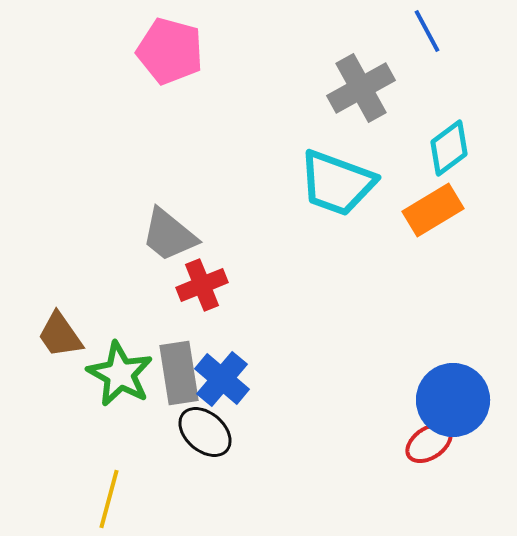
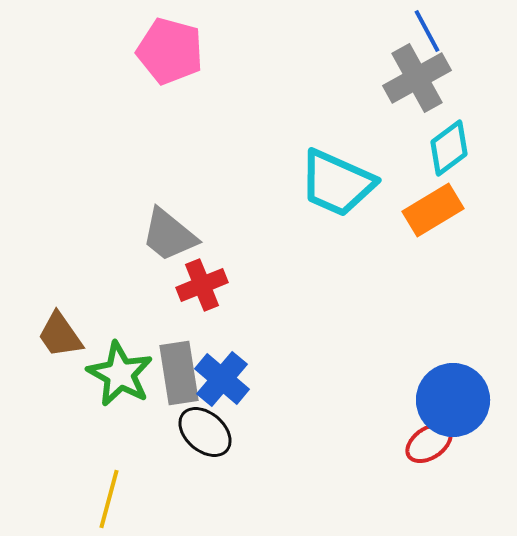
gray cross: moved 56 px right, 10 px up
cyan trapezoid: rotated 4 degrees clockwise
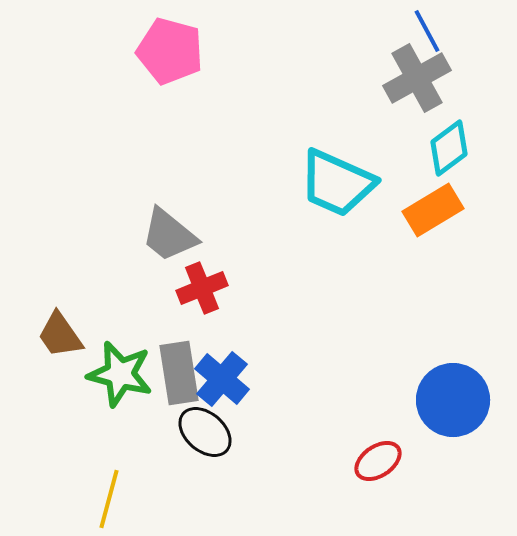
red cross: moved 3 px down
green star: rotated 14 degrees counterclockwise
red ellipse: moved 51 px left, 18 px down
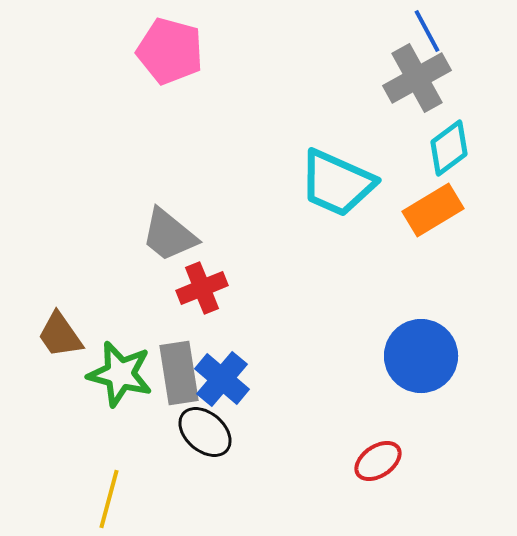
blue circle: moved 32 px left, 44 px up
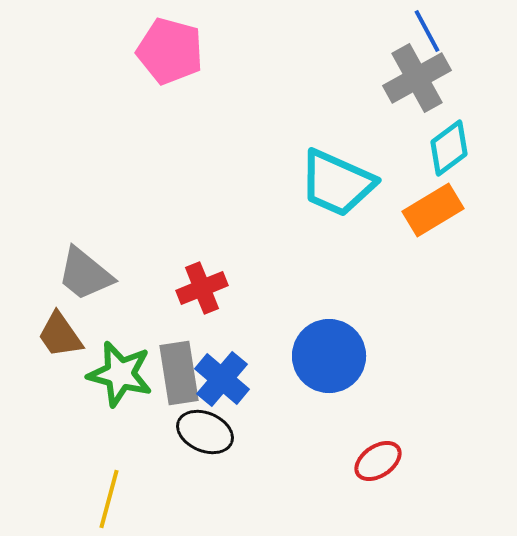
gray trapezoid: moved 84 px left, 39 px down
blue circle: moved 92 px left
black ellipse: rotated 18 degrees counterclockwise
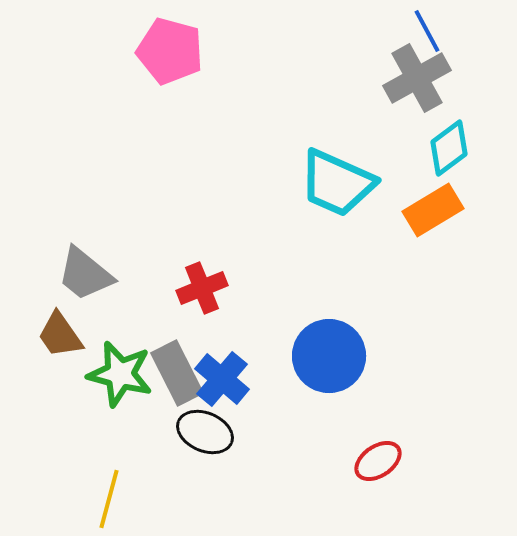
gray rectangle: moved 2 px left; rotated 18 degrees counterclockwise
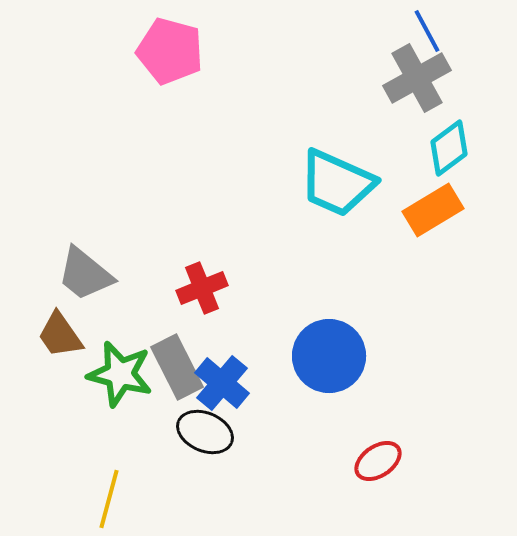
gray rectangle: moved 6 px up
blue cross: moved 4 px down
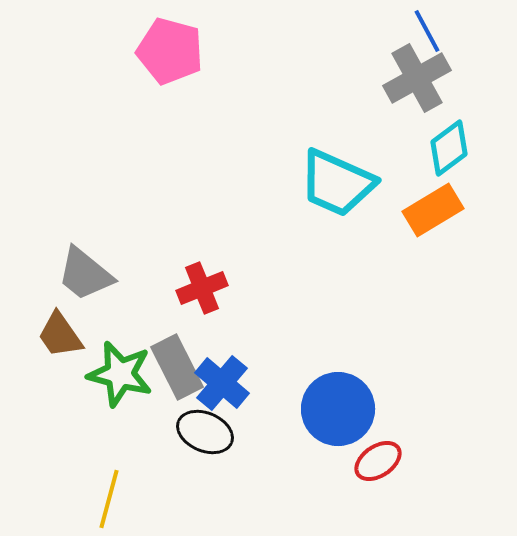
blue circle: moved 9 px right, 53 px down
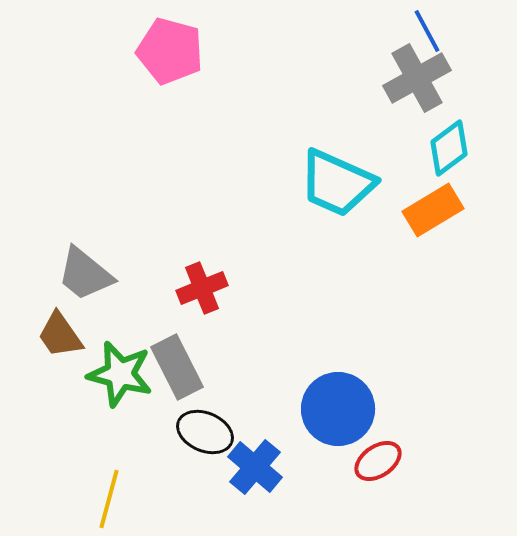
blue cross: moved 33 px right, 84 px down
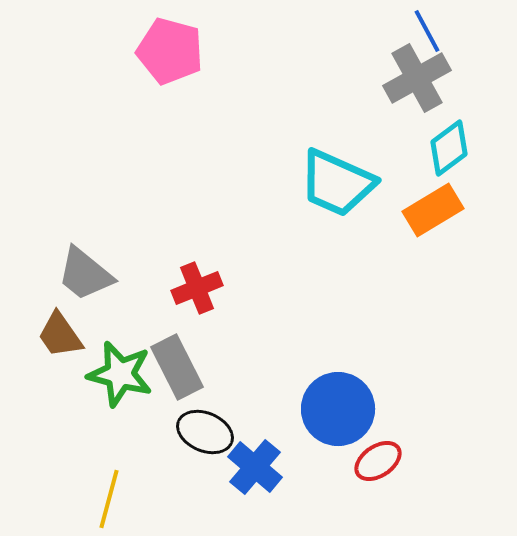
red cross: moved 5 px left
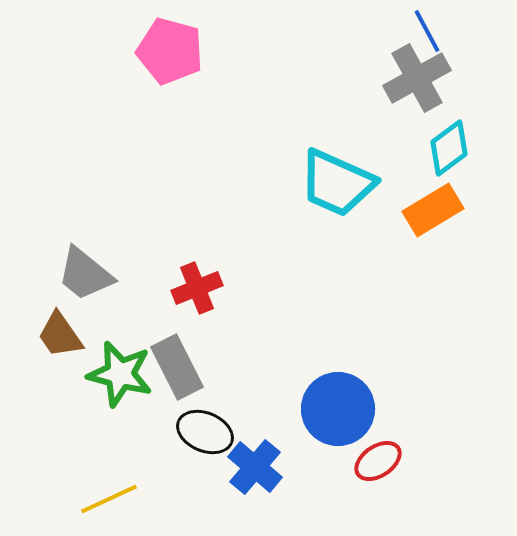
yellow line: rotated 50 degrees clockwise
